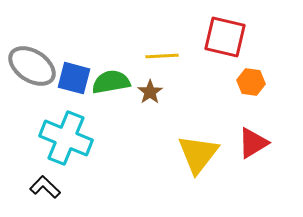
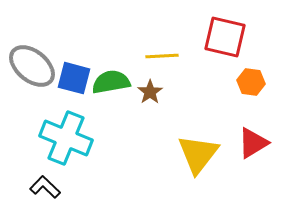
gray ellipse: rotated 6 degrees clockwise
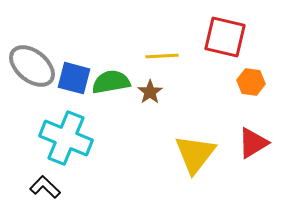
yellow triangle: moved 3 px left
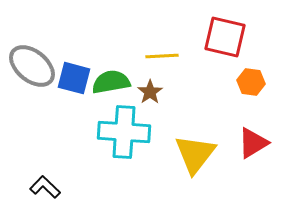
cyan cross: moved 58 px right, 6 px up; rotated 18 degrees counterclockwise
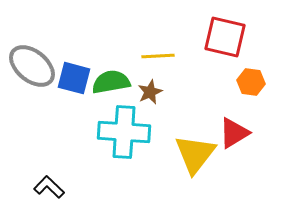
yellow line: moved 4 px left
brown star: rotated 10 degrees clockwise
red triangle: moved 19 px left, 10 px up
black L-shape: moved 4 px right
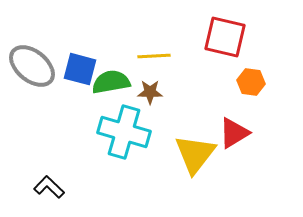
yellow line: moved 4 px left
blue square: moved 6 px right, 9 px up
brown star: rotated 25 degrees clockwise
cyan cross: rotated 12 degrees clockwise
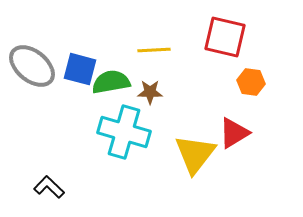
yellow line: moved 6 px up
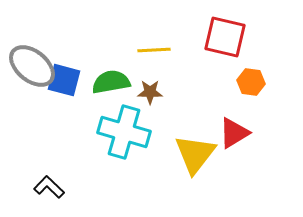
blue square: moved 16 px left, 11 px down
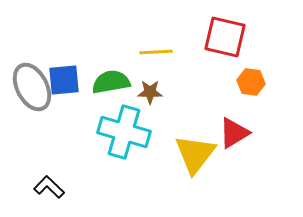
yellow line: moved 2 px right, 2 px down
gray ellipse: moved 21 px down; rotated 24 degrees clockwise
blue square: rotated 20 degrees counterclockwise
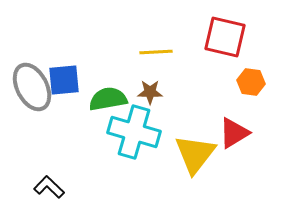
green semicircle: moved 3 px left, 17 px down
cyan cross: moved 10 px right
